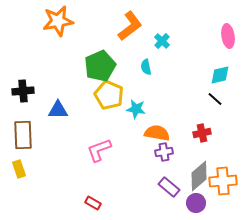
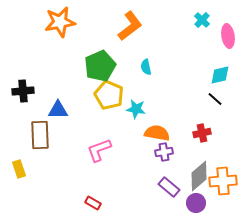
orange star: moved 2 px right, 1 px down
cyan cross: moved 40 px right, 21 px up
brown rectangle: moved 17 px right
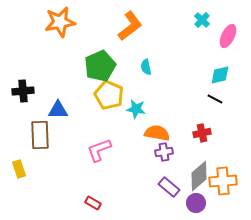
pink ellipse: rotated 35 degrees clockwise
black line: rotated 14 degrees counterclockwise
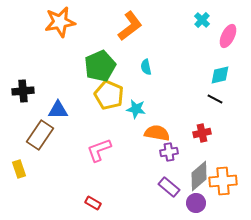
brown rectangle: rotated 36 degrees clockwise
purple cross: moved 5 px right
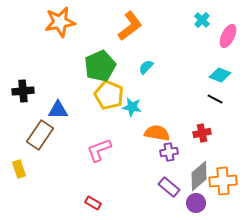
cyan semicircle: rotated 56 degrees clockwise
cyan diamond: rotated 35 degrees clockwise
cyan star: moved 4 px left, 2 px up
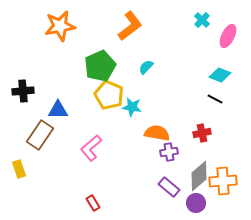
orange star: moved 4 px down
pink L-shape: moved 8 px left, 2 px up; rotated 20 degrees counterclockwise
red rectangle: rotated 28 degrees clockwise
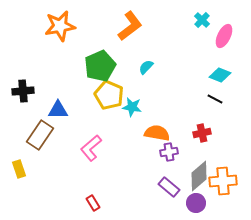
pink ellipse: moved 4 px left
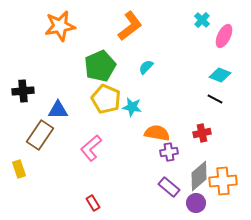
yellow pentagon: moved 3 px left, 4 px down
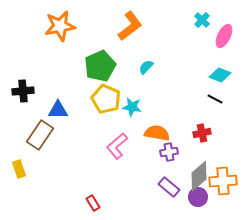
pink L-shape: moved 26 px right, 2 px up
purple circle: moved 2 px right, 6 px up
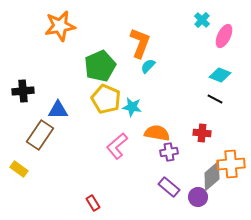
orange L-shape: moved 10 px right, 17 px down; rotated 32 degrees counterclockwise
cyan semicircle: moved 2 px right, 1 px up
red cross: rotated 18 degrees clockwise
yellow rectangle: rotated 36 degrees counterclockwise
gray diamond: moved 13 px right
orange cross: moved 8 px right, 17 px up
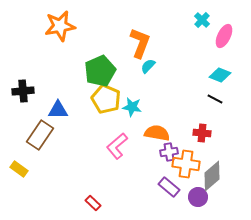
green pentagon: moved 5 px down
orange cross: moved 45 px left; rotated 12 degrees clockwise
red rectangle: rotated 14 degrees counterclockwise
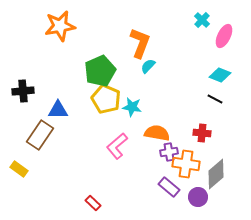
gray diamond: moved 4 px right, 2 px up
